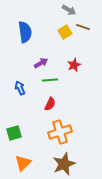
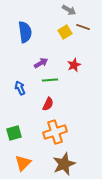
red semicircle: moved 2 px left
orange cross: moved 5 px left
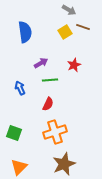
green square: rotated 35 degrees clockwise
orange triangle: moved 4 px left, 4 px down
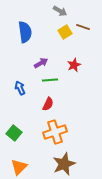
gray arrow: moved 9 px left, 1 px down
green square: rotated 21 degrees clockwise
